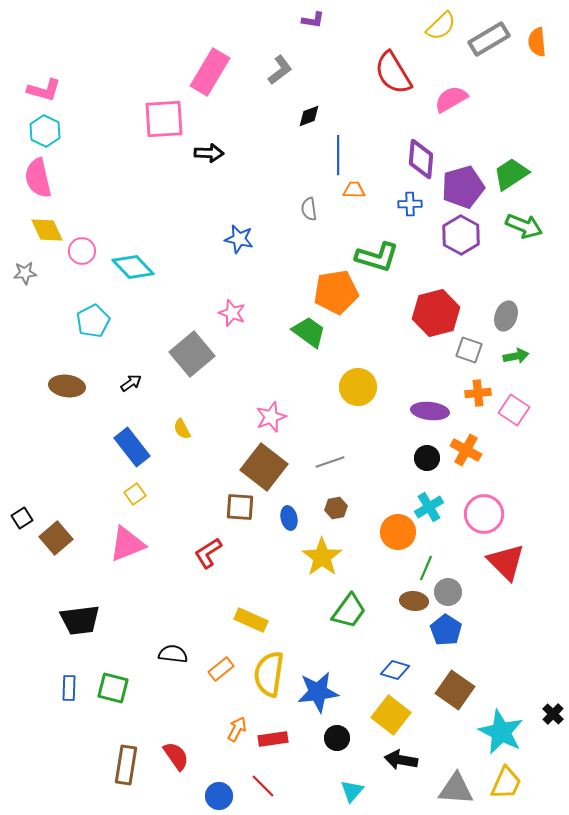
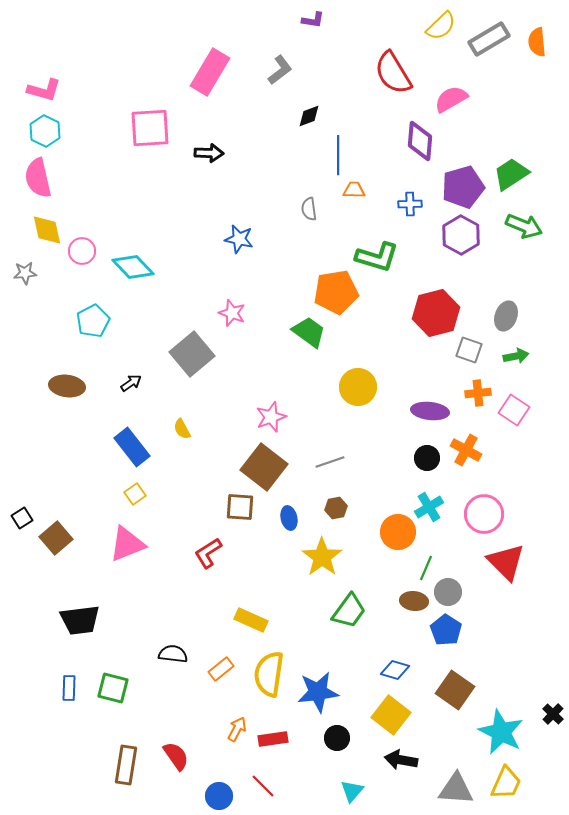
pink square at (164, 119): moved 14 px left, 9 px down
purple diamond at (421, 159): moved 1 px left, 18 px up
yellow diamond at (47, 230): rotated 12 degrees clockwise
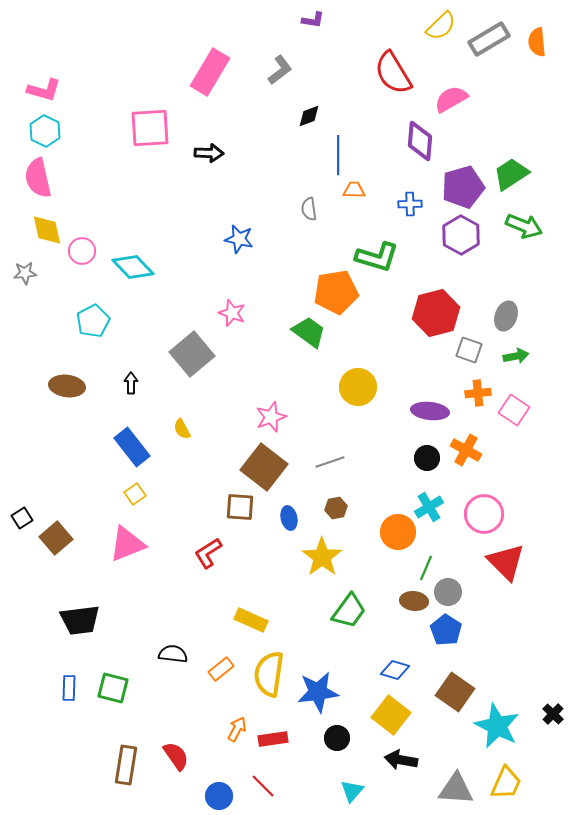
black arrow at (131, 383): rotated 55 degrees counterclockwise
brown square at (455, 690): moved 2 px down
cyan star at (501, 732): moved 4 px left, 6 px up
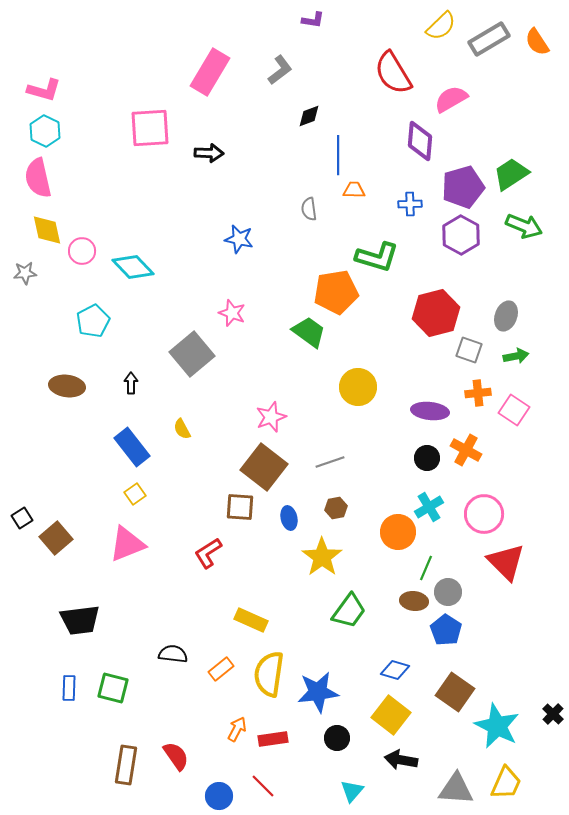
orange semicircle at (537, 42): rotated 28 degrees counterclockwise
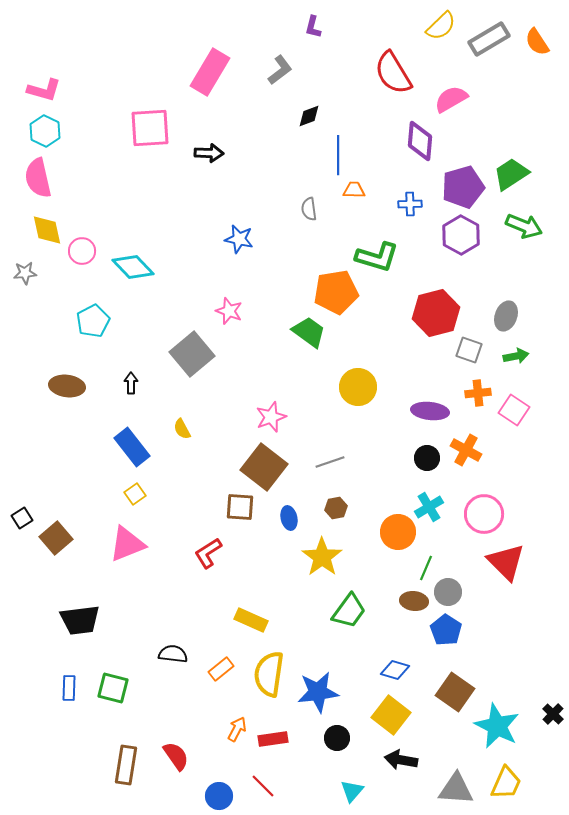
purple L-shape at (313, 20): moved 7 px down; rotated 95 degrees clockwise
pink star at (232, 313): moved 3 px left, 2 px up
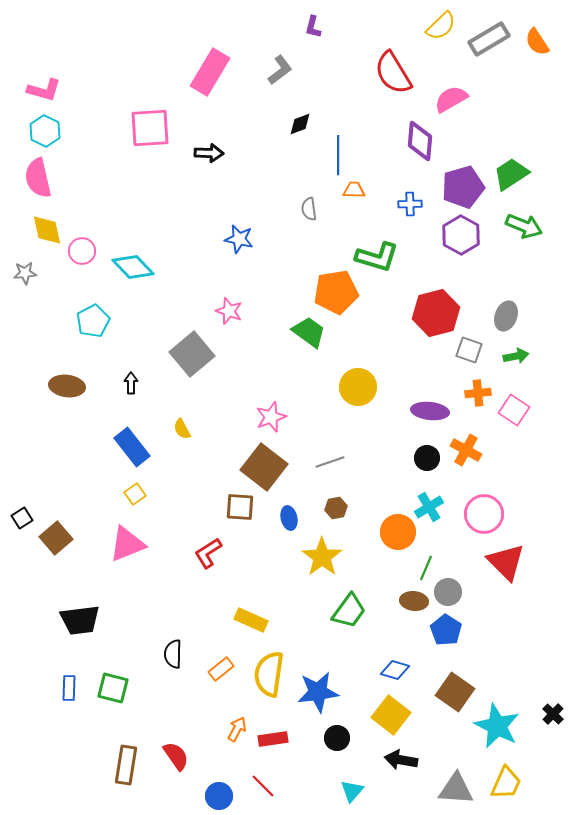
black diamond at (309, 116): moved 9 px left, 8 px down
black semicircle at (173, 654): rotated 96 degrees counterclockwise
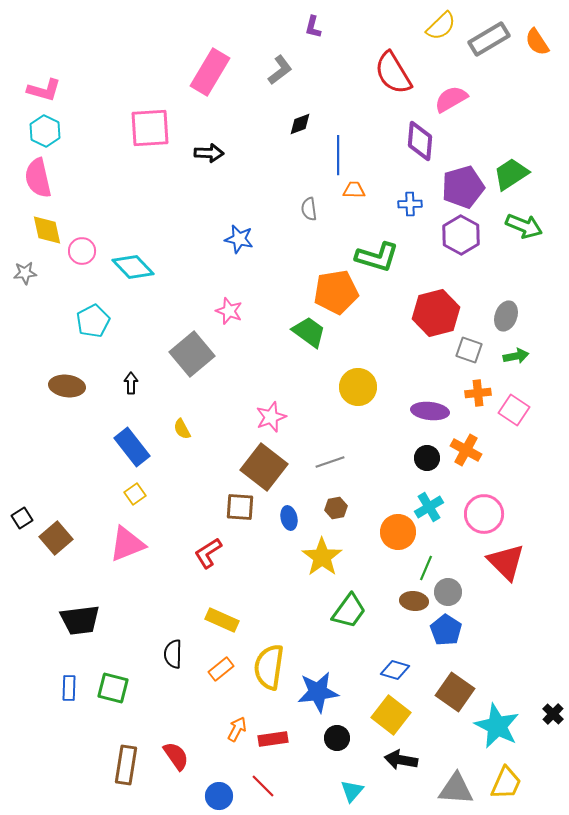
yellow rectangle at (251, 620): moved 29 px left
yellow semicircle at (269, 674): moved 7 px up
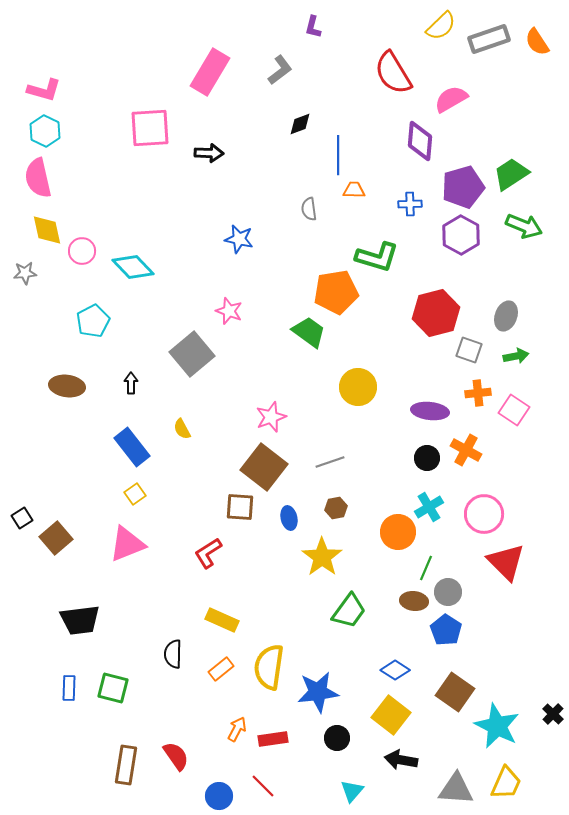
gray rectangle at (489, 39): rotated 12 degrees clockwise
blue diamond at (395, 670): rotated 16 degrees clockwise
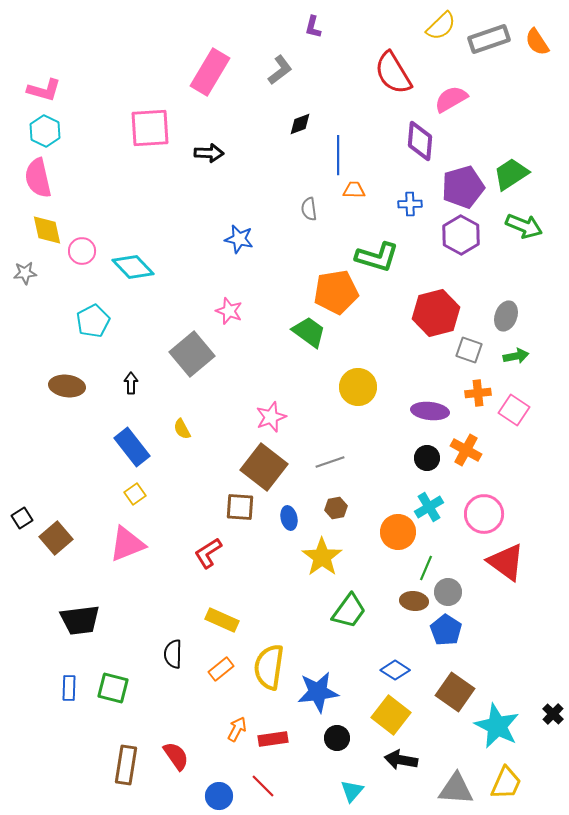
red triangle at (506, 562): rotated 9 degrees counterclockwise
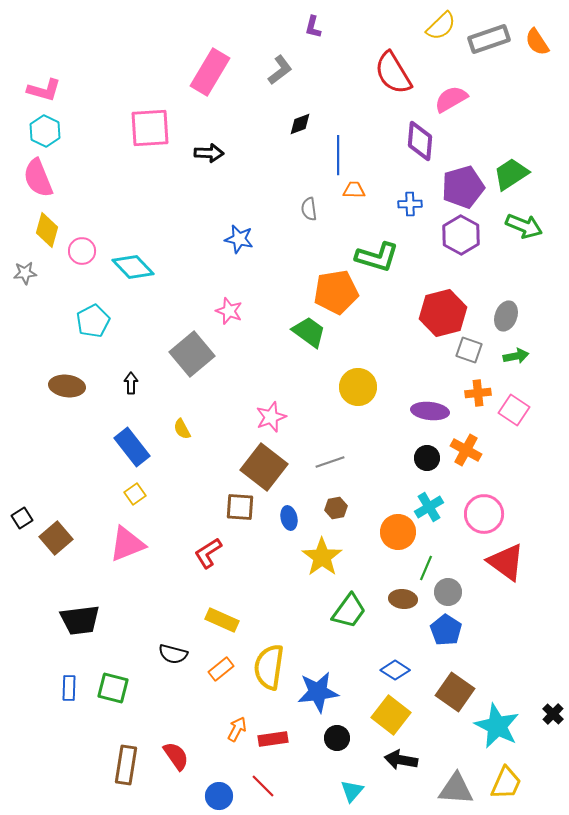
pink semicircle at (38, 178): rotated 9 degrees counterclockwise
yellow diamond at (47, 230): rotated 28 degrees clockwise
red hexagon at (436, 313): moved 7 px right
brown ellipse at (414, 601): moved 11 px left, 2 px up
black semicircle at (173, 654): rotated 76 degrees counterclockwise
